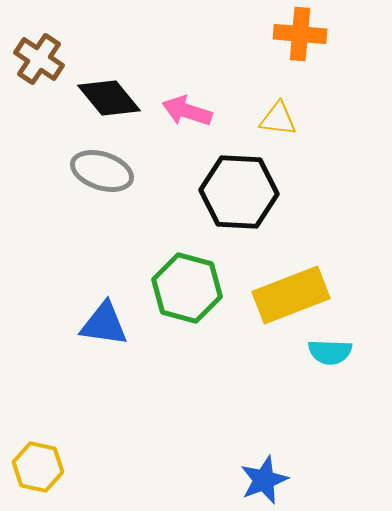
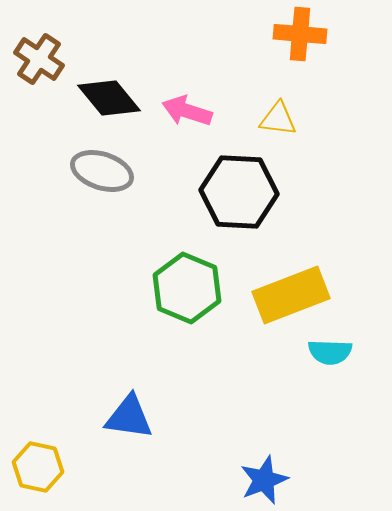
green hexagon: rotated 8 degrees clockwise
blue triangle: moved 25 px right, 93 px down
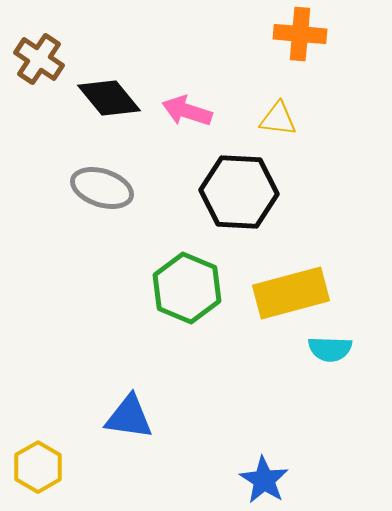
gray ellipse: moved 17 px down
yellow rectangle: moved 2 px up; rotated 6 degrees clockwise
cyan semicircle: moved 3 px up
yellow hexagon: rotated 18 degrees clockwise
blue star: rotated 18 degrees counterclockwise
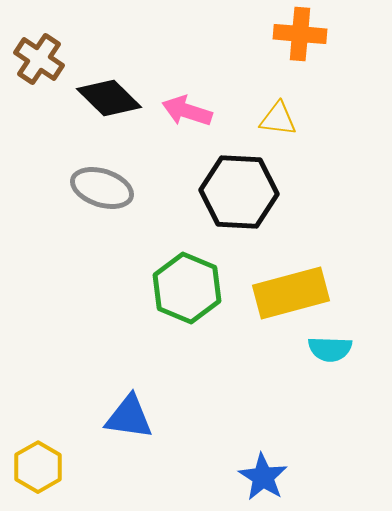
black diamond: rotated 6 degrees counterclockwise
blue star: moved 1 px left, 3 px up
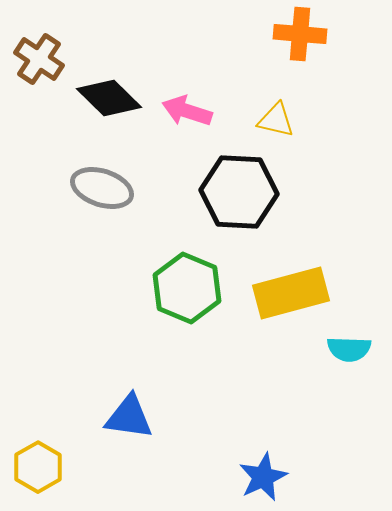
yellow triangle: moved 2 px left, 1 px down; rotated 6 degrees clockwise
cyan semicircle: moved 19 px right
blue star: rotated 15 degrees clockwise
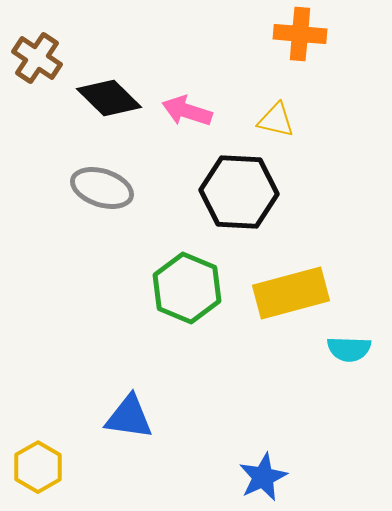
brown cross: moved 2 px left, 1 px up
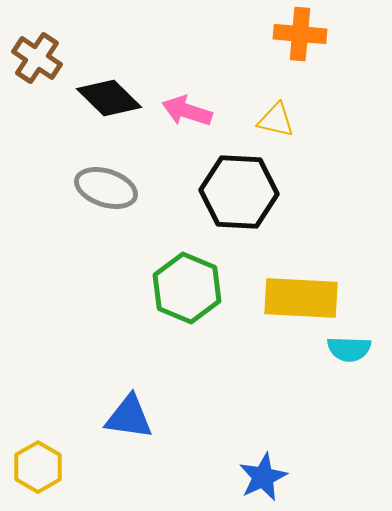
gray ellipse: moved 4 px right
yellow rectangle: moved 10 px right, 5 px down; rotated 18 degrees clockwise
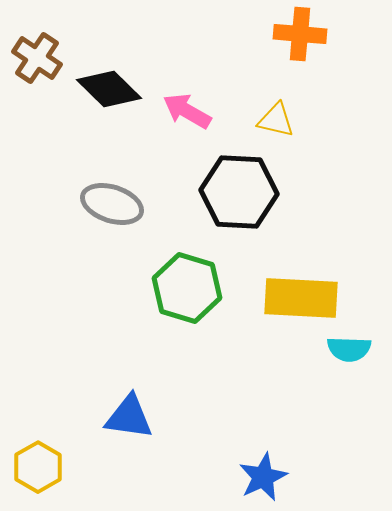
black diamond: moved 9 px up
pink arrow: rotated 12 degrees clockwise
gray ellipse: moved 6 px right, 16 px down
green hexagon: rotated 6 degrees counterclockwise
